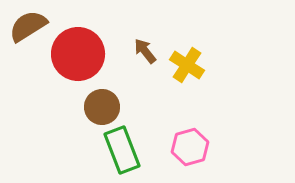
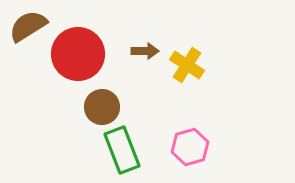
brown arrow: rotated 128 degrees clockwise
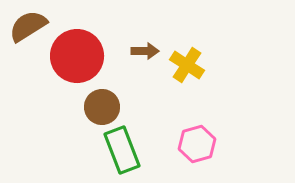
red circle: moved 1 px left, 2 px down
pink hexagon: moved 7 px right, 3 px up
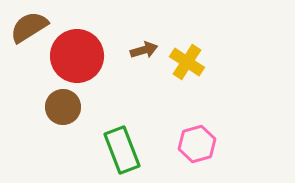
brown semicircle: moved 1 px right, 1 px down
brown arrow: moved 1 px left, 1 px up; rotated 16 degrees counterclockwise
yellow cross: moved 3 px up
brown circle: moved 39 px left
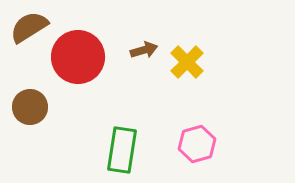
red circle: moved 1 px right, 1 px down
yellow cross: rotated 12 degrees clockwise
brown circle: moved 33 px left
green rectangle: rotated 30 degrees clockwise
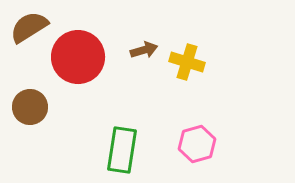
yellow cross: rotated 28 degrees counterclockwise
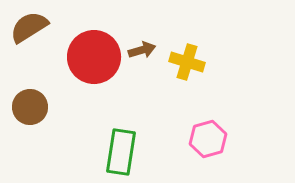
brown arrow: moved 2 px left
red circle: moved 16 px right
pink hexagon: moved 11 px right, 5 px up
green rectangle: moved 1 px left, 2 px down
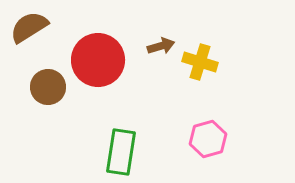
brown arrow: moved 19 px right, 4 px up
red circle: moved 4 px right, 3 px down
yellow cross: moved 13 px right
brown circle: moved 18 px right, 20 px up
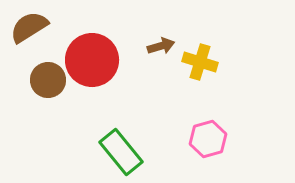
red circle: moved 6 px left
brown circle: moved 7 px up
green rectangle: rotated 48 degrees counterclockwise
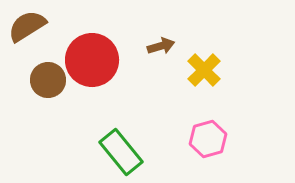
brown semicircle: moved 2 px left, 1 px up
yellow cross: moved 4 px right, 8 px down; rotated 28 degrees clockwise
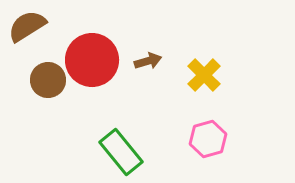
brown arrow: moved 13 px left, 15 px down
yellow cross: moved 5 px down
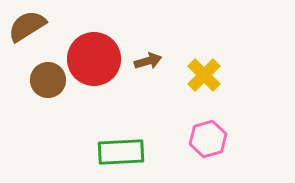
red circle: moved 2 px right, 1 px up
green rectangle: rotated 54 degrees counterclockwise
